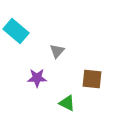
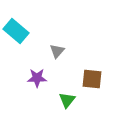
green triangle: moved 3 px up; rotated 42 degrees clockwise
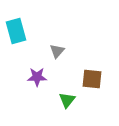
cyan rectangle: rotated 35 degrees clockwise
purple star: moved 1 px up
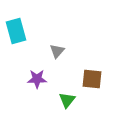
purple star: moved 2 px down
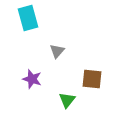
cyan rectangle: moved 12 px right, 13 px up
purple star: moved 5 px left; rotated 18 degrees clockwise
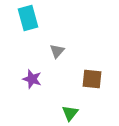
green triangle: moved 3 px right, 13 px down
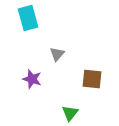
gray triangle: moved 3 px down
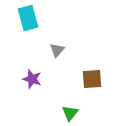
gray triangle: moved 4 px up
brown square: rotated 10 degrees counterclockwise
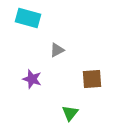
cyan rectangle: rotated 60 degrees counterclockwise
gray triangle: rotated 21 degrees clockwise
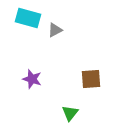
gray triangle: moved 2 px left, 20 px up
brown square: moved 1 px left
